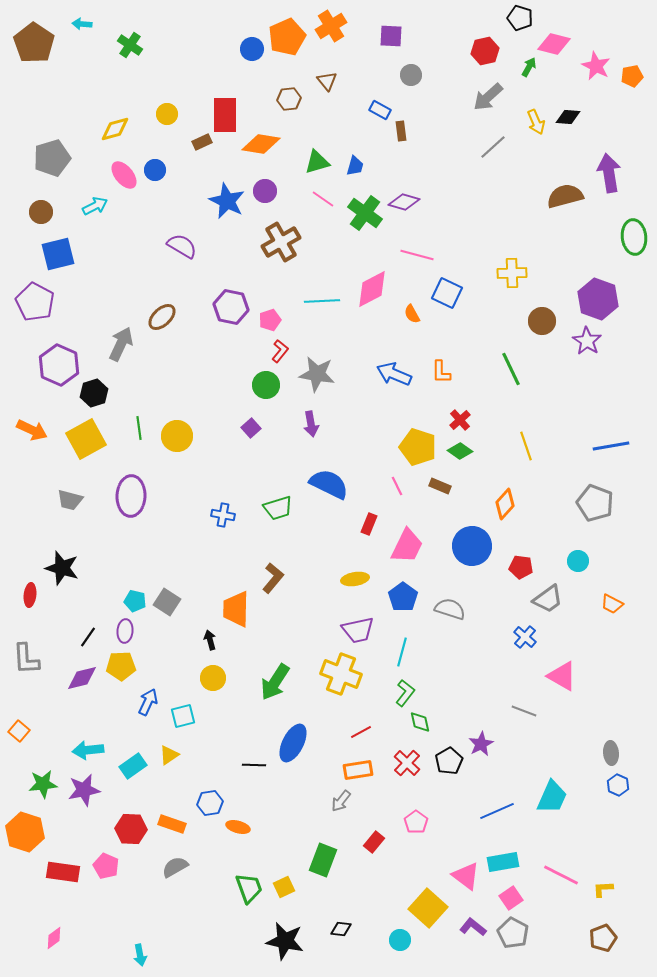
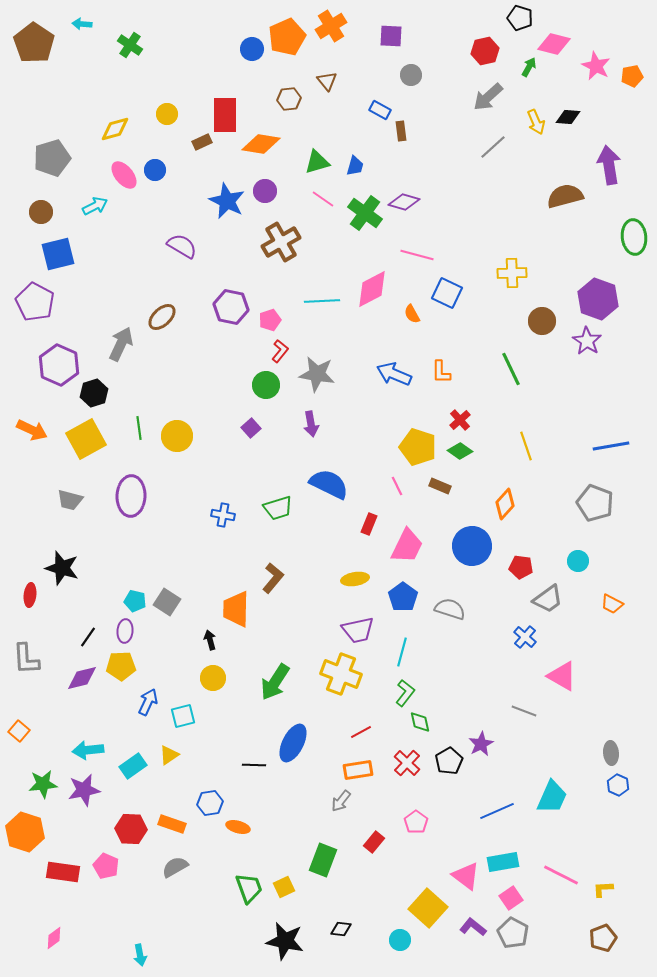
purple arrow at (609, 173): moved 8 px up
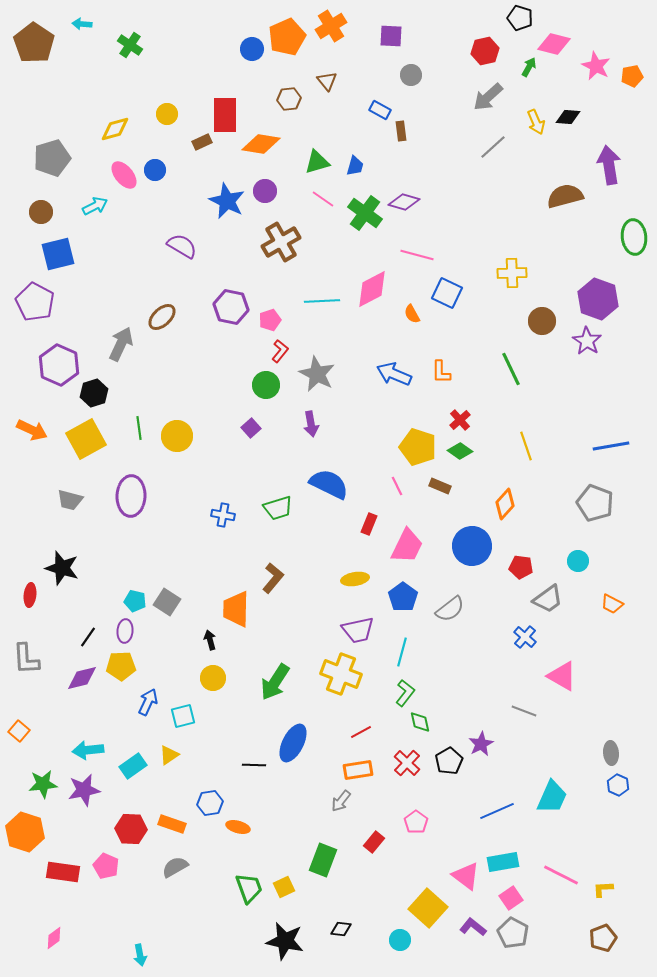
gray star at (317, 374): rotated 18 degrees clockwise
gray semicircle at (450, 609): rotated 124 degrees clockwise
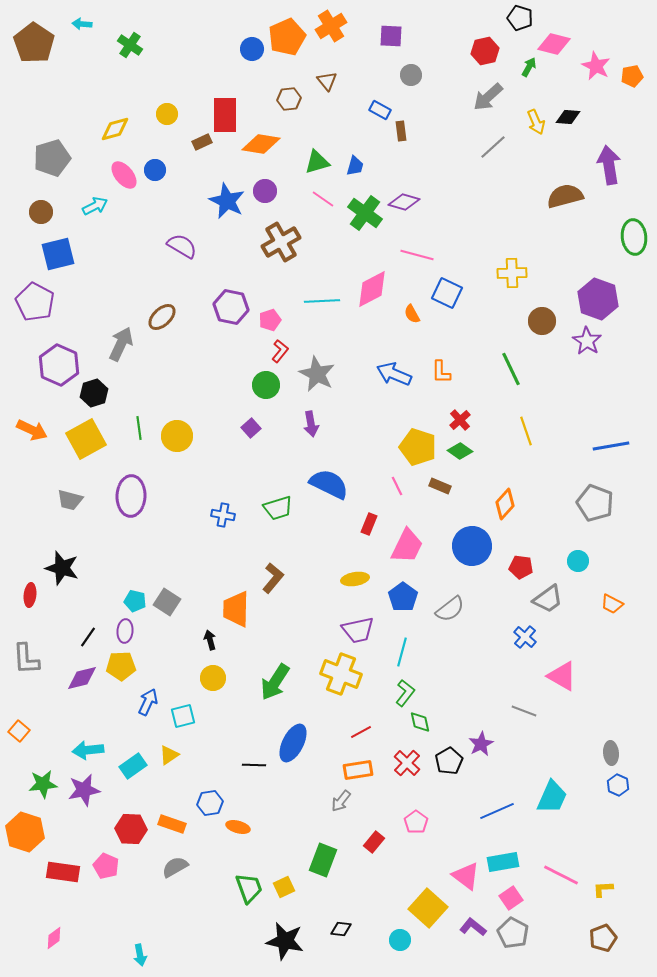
yellow line at (526, 446): moved 15 px up
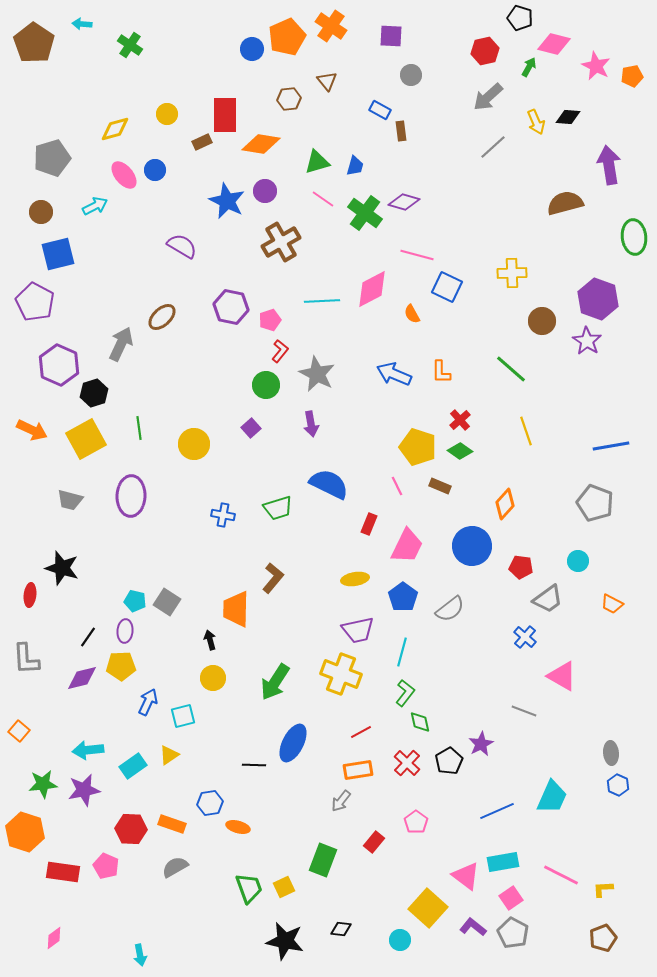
orange cross at (331, 26): rotated 24 degrees counterclockwise
brown semicircle at (565, 196): moved 7 px down
blue square at (447, 293): moved 6 px up
green line at (511, 369): rotated 24 degrees counterclockwise
yellow circle at (177, 436): moved 17 px right, 8 px down
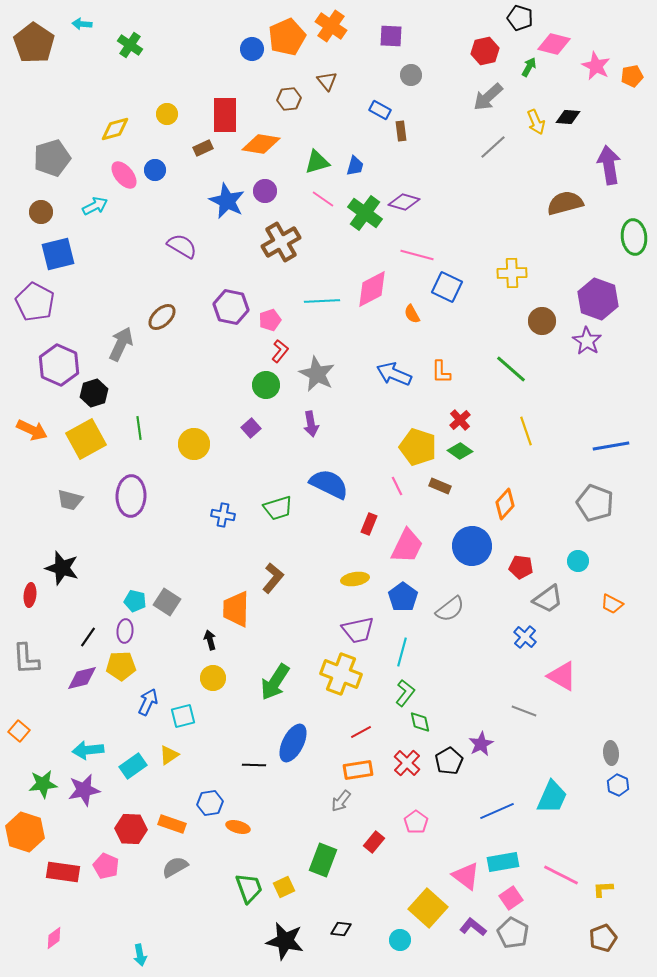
brown rectangle at (202, 142): moved 1 px right, 6 px down
